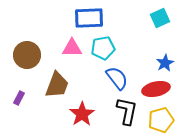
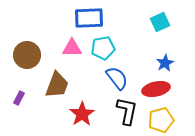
cyan square: moved 4 px down
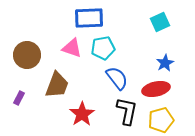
pink triangle: rotated 20 degrees clockwise
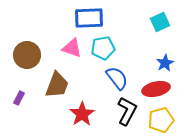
black L-shape: rotated 16 degrees clockwise
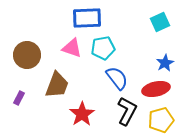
blue rectangle: moved 2 px left
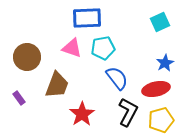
brown circle: moved 2 px down
purple rectangle: rotated 64 degrees counterclockwise
black L-shape: moved 1 px right, 1 px down
